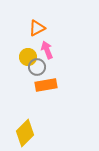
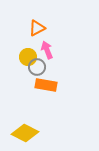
orange rectangle: rotated 20 degrees clockwise
yellow diamond: rotated 72 degrees clockwise
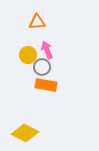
orange triangle: moved 6 px up; rotated 24 degrees clockwise
yellow circle: moved 2 px up
gray circle: moved 5 px right
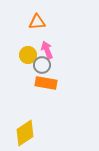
gray circle: moved 2 px up
orange rectangle: moved 2 px up
yellow diamond: rotated 60 degrees counterclockwise
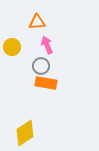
pink arrow: moved 5 px up
yellow circle: moved 16 px left, 8 px up
gray circle: moved 1 px left, 1 px down
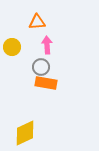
pink arrow: rotated 18 degrees clockwise
gray circle: moved 1 px down
yellow diamond: rotated 8 degrees clockwise
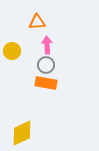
yellow circle: moved 4 px down
gray circle: moved 5 px right, 2 px up
yellow diamond: moved 3 px left
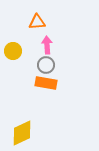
yellow circle: moved 1 px right
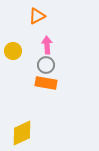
orange triangle: moved 6 px up; rotated 24 degrees counterclockwise
